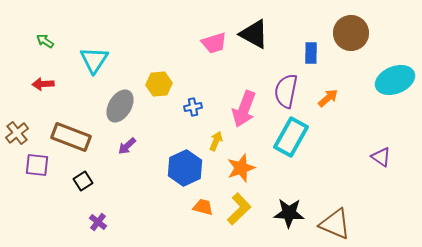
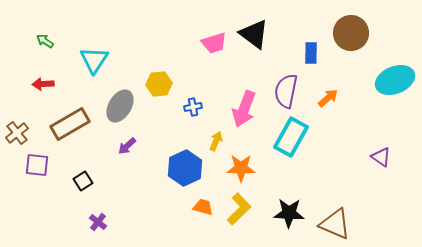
black triangle: rotated 8 degrees clockwise
brown rectangle: moved 1 px left, 13 px up; rotated 51 degrees counterclockwise
orange star: rotated 20 degrees clockwise
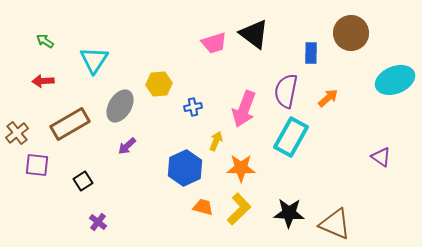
red arrow: moved 3 px up
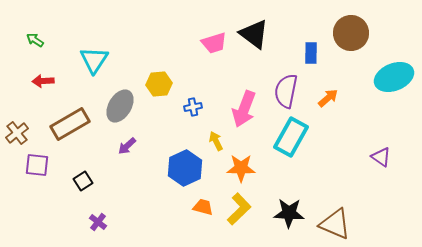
green arrow: moved 10 px left, 1 px up
cyan ellipse: moved 1 px left, 3 px up
yellow arrow: rotated 48 degrees counterclockwise
